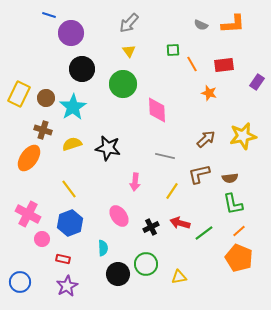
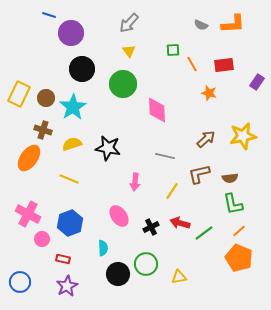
yellow line at (69, 189): moved 10 px up; rotated 30 degrees counterclockwise
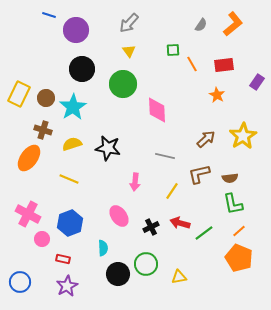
orange L-shape at (233, 24): rotated 35 degrees counterclockwise
gray semicircle at (201, 25): rotated 80 degrees counterclockwise
purple circle at (71, 33): moved 5 px right, 3 px up
orange star at (209, 93): moved 8 px right, 2 px down; rotated 14 degrees clockwise
yellow star at (243, 136): rotated 20 degrees counterclockwise
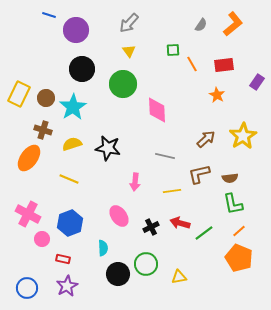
yellow line at (172, 191): rotated 48 degrees clockwise
blue circle at (20, 282): moved 7 px right, 6 px down
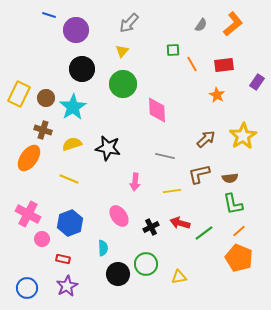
yellow triangle at (129, 51): moved 7 px left; rotated 16 degrees clockwise
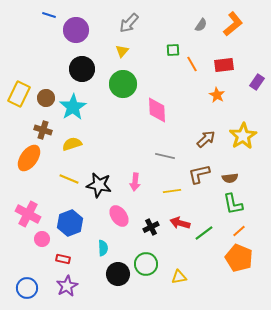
black star at (108, 148): moved 9 px left, 37 px down
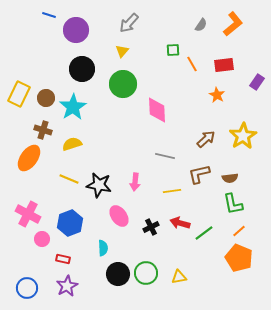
green circle at (146, 264): moved 9 px down
